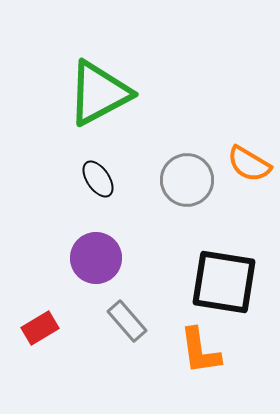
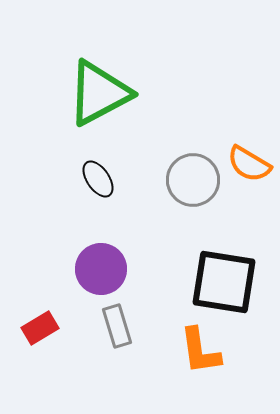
gray circle: moved 6 px right
purple circle: moved 5 px right, 11 px down
gray rectangle: moved 10 px left, 5 px down; rotated 24 degrees clockwise
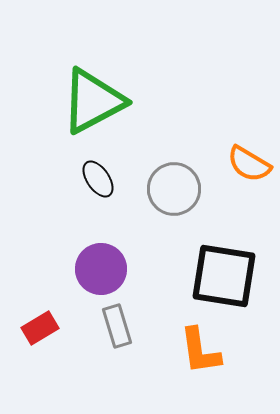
green triangle: moved 6 px left, 8 px down
gray circle: moved 19 px left, 9 px down
black square: moved 6 px up
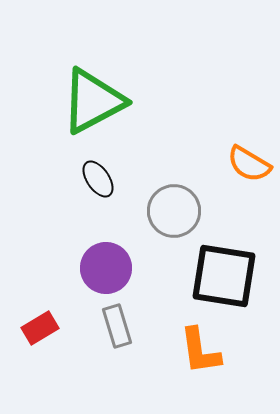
gray circle: moved 22 px down
purple circle: moved 5 px right, 1 px up
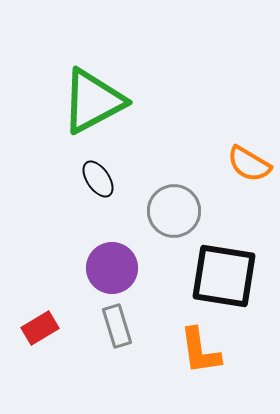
purple circle: moved 6 px right
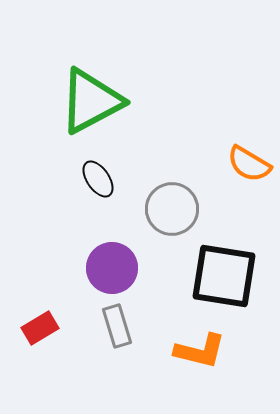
green triangle: moved 2 px left
gray circle: moved 2 px left, 2 px up
orange L-shape: rotated 68 degrees counterclockwise
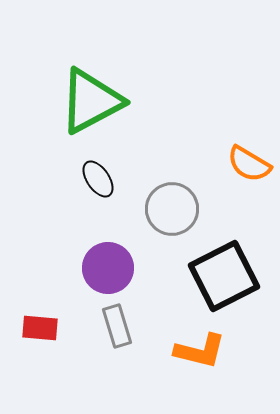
purple circle: moved 4 px left
black square: rotated 36 degrees counterclockwise
red rectangle: rotated 36 degrees clockwise
